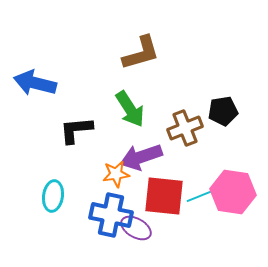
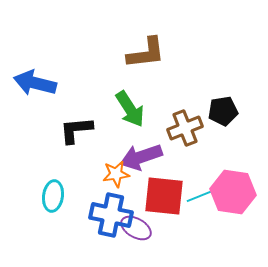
brown L-shape: moved 5 px right; rotated 9 degrees clockwise
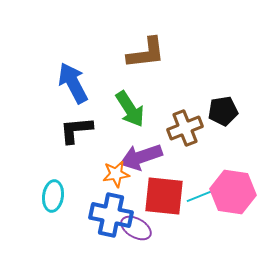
blue arrow: moved 38 px right; rotated 48 degrees clockwise
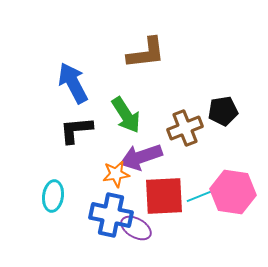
green arrow: moved 4 px left, 6 px down
red square: rotated 9 degrees counterclockwise
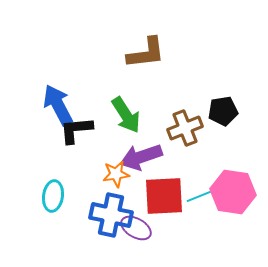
blue arrow: moved 15 px left, 22 px down
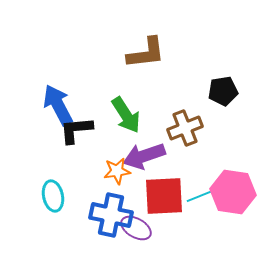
black pentagon: moved 20 px up
purple arrow: moved 3 px right, 1 px up
orange star: moved 1 px right, 3 px up
cyan ellipse: rotated 20 degrees counterclockwise
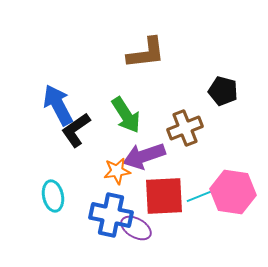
black pentagon: rotated 24 degrees clockwise
black L-shape: rotated 30 degrees counterclockwise
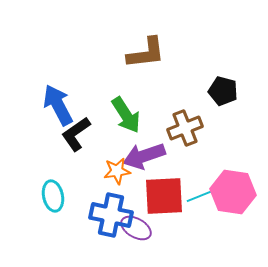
black L-shape: moved 4 px down
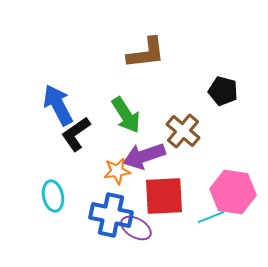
brown cross: moved 2 px left, 3 px down; rotated 28 degrees counterclockwise
cyan line: moved 11 px right, 21 px down
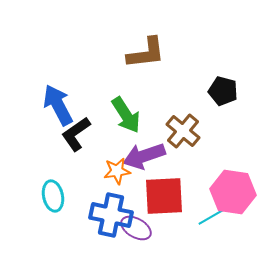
cyan line: rotated 8 degrees counterclockwise
